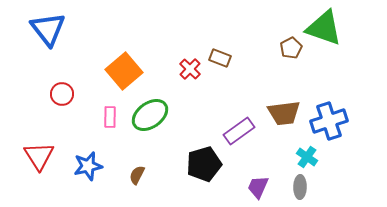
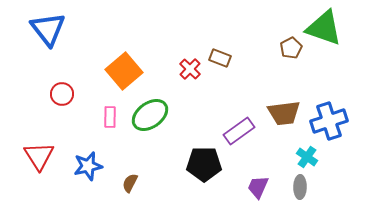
black pentagon: rotated 16 degrees clockwise
brown semicircle: moved 7 px left, 8 px down
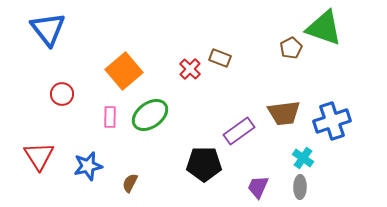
blue cross: moved 3 px right
cyan cross: moved 4 px left, 1 px down
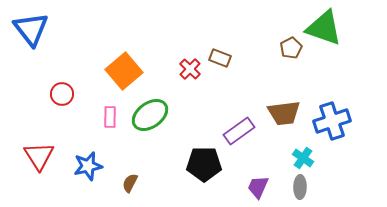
blue triangle: moved 17 px left
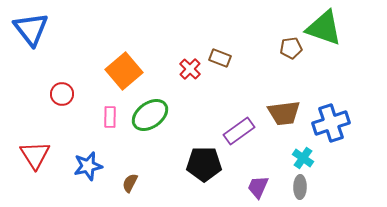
brown pentagon: rotated 20 degrees clockwise
blue cross: moved 1 px left, 2 px down
red triangle: moved 4 px left, 1 px up
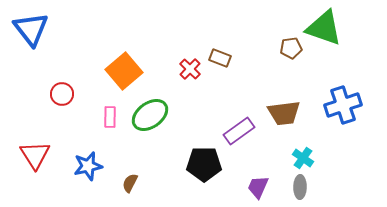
blue cross: moved 12 px right, 18 px up
